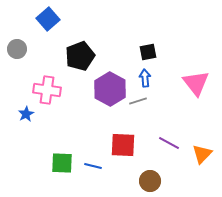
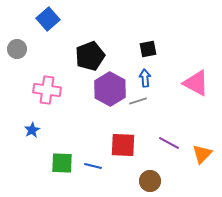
black square: moved 3 px up
black pentagon: moved 10 px right
pink triangle: rotated 24 degrees counterclockwise
blue star: moved 6 px right, 16 px down
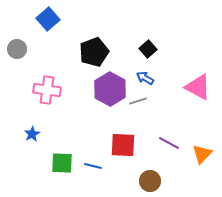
black square: rotated 30 degrees counterclockwise
black pentagon: moved 4 px right, 4 px up
blue arrow: rotated 54 degrees counterclockwise
pink triangle: moved 2 px right, 4 px down
blue star: moved 4 px down
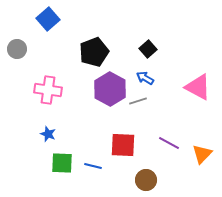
pink cross: moved 1 px right
blue star: moved 16 px right; rotated 21 degrees counterclockwise
brown circle: moved 4 px left, 1 px up
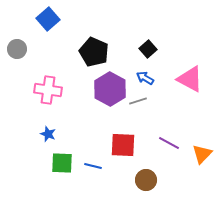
black pentagon: rotated 28 degrees counterclockwise
pink triangle: moved 8 px left, 8 px up
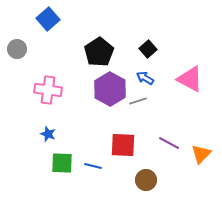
black pentagon: moved 5 px right; rotated 16 degrees clockwise
orange triangle: moved 1 px left
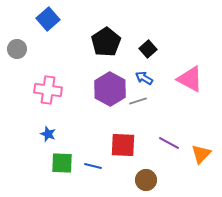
black pentagon: moved 7 px right, 10 px up
blue arrow: moved 1 px left
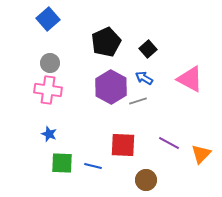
black pentagon: rotated 8 degrees clockwise
gray circle: moved 33 px right, 14 px down
purple hexagon: moved 1 px right, 2 px up
blue star: moved 1 px right
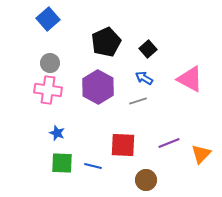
purple hexagon: moved 13 px left
blue star: moved 8 px right, 1 px up
purple line: rotated 50 degrees counterclockwise
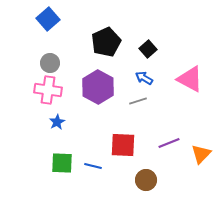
blue star: moved 11 px up; rotated 21 degrees clockwise
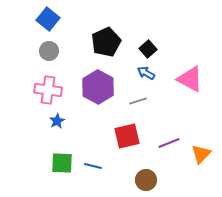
blue square: rotated 10 degrees counterclockwise
gray circle: moved 1 px left, 12 px up
blue arrow: moved 2 px right, 5 px up
blue star: moved 1 px up
red square: moved 4 px right, 9 px up; rotated 16 degrees counterclockwise
